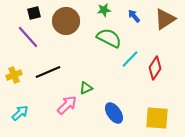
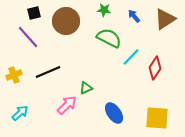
green star: rotated 16 degrees clockwise
cyan line: moved 1 px right, 2 px up
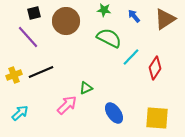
black line: moved 7 px left
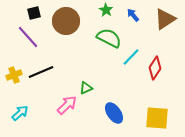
green star: moved 2 px right; rotated 24 degrees clockwise
blue arrow: moved 1 px left, 1 px up
